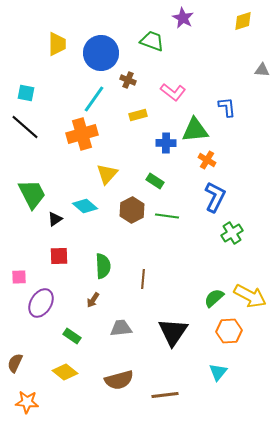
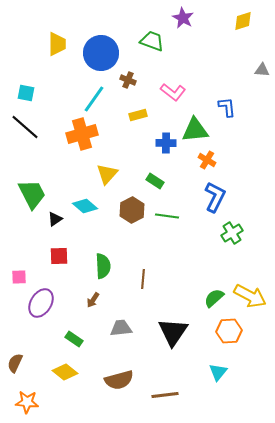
green rectangle at (72, 336): moved 2 px right, 3 px down
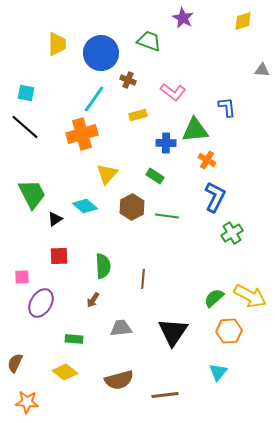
green trapezoid at (152, 41): moved 3 px left
green rectangle at (155, 181): moved 5 px up
brown hexagon at (132, 210): moved 3 px up
pink square at (19, 277): moved 3 px right
green rectangle at (74, 339): rotated 30 degrees counterclockwise
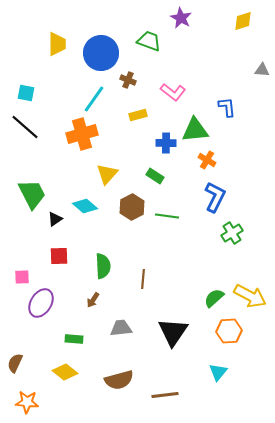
purple star at (183, 18): moved 2 px left
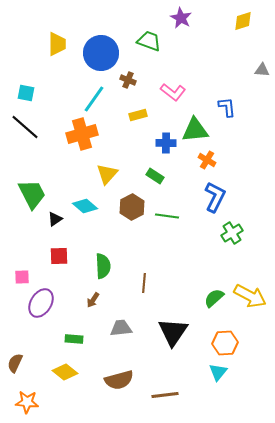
brown line at (143, 279): moved 1 px right, 4 px down
orange hexagon at (229, 331): moved 4 px left, 12 px down
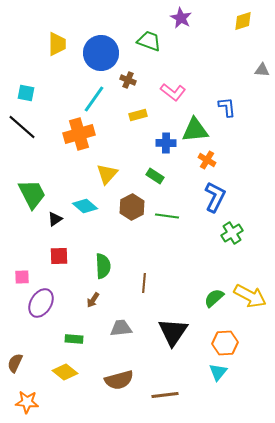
black line at (25, 127): moved 3 px left
orange cross at (82, 134): moved 3 px left
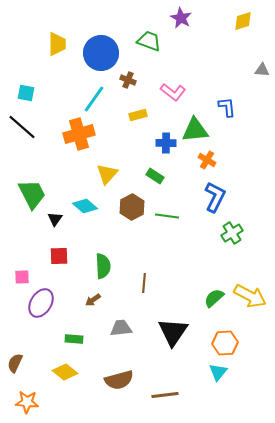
black triangle at (55, 219): rotated 21 degrees counterclockwise
brown arrow at (93, 300): rotated 21 degrees clockwise
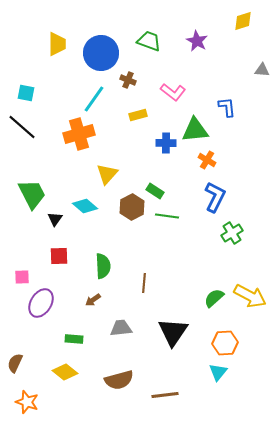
purple star at (181, 18): moved 16 px right, 23 px down
green rectangle at (155, 176): moved 15 px down
orange star at (27, 402): rotated 15 degrees clockwise
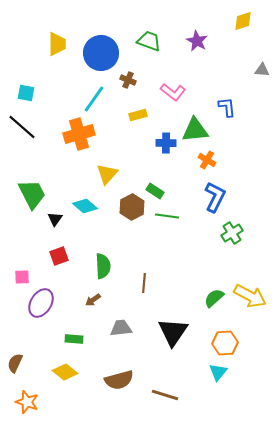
red square at (59, 256): rotated 18 degrees counterclockwise
brown line at (165, 395): rotated 24 degrees clockwise
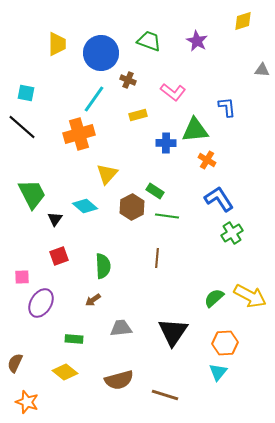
blue L-shape at (215, 197): moved 4 px right, 2 px down; rotated 60 degrees counterclockwise
brown line at (144, 283): moved 13 px right, 25 px up
